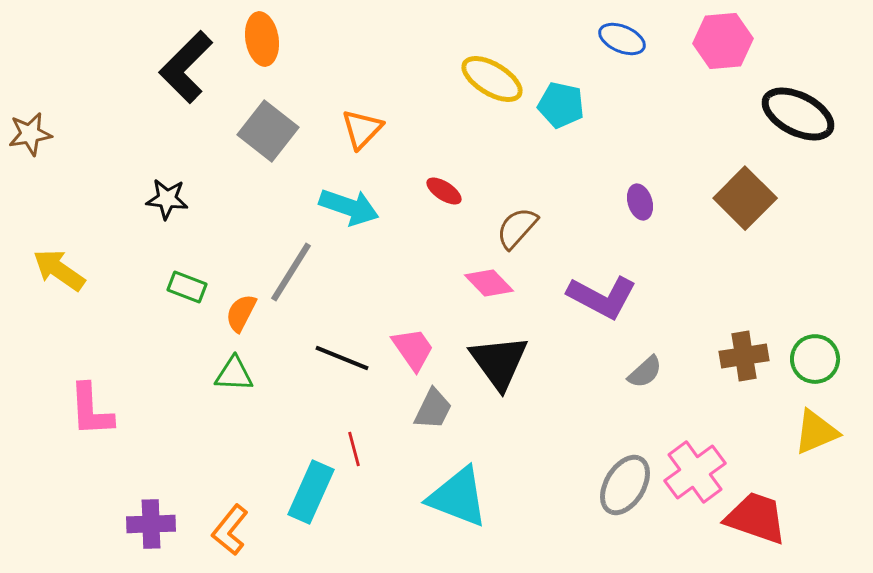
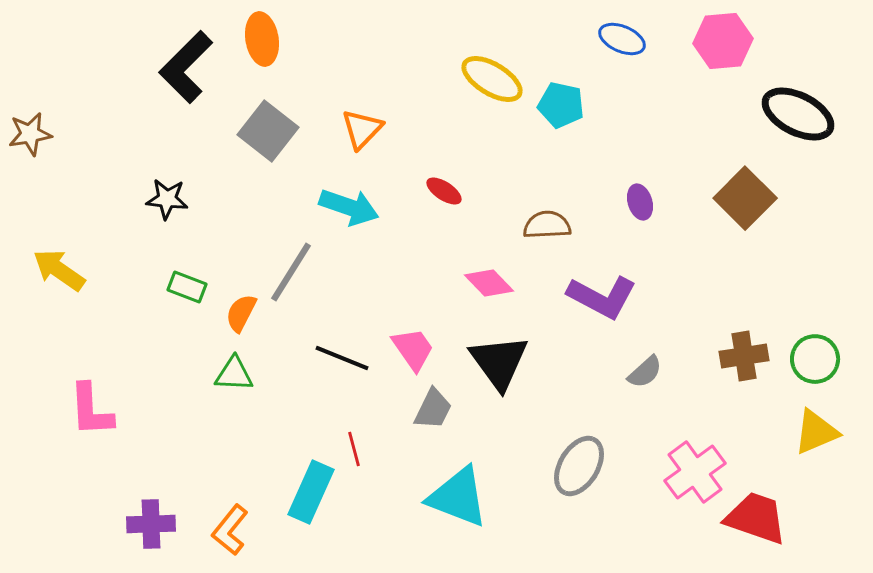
brown semicircle: moved 30 px right, 3 px up; rotated 45 degrees clockwise
gray ellipse: moved 46 px left, 19 px up
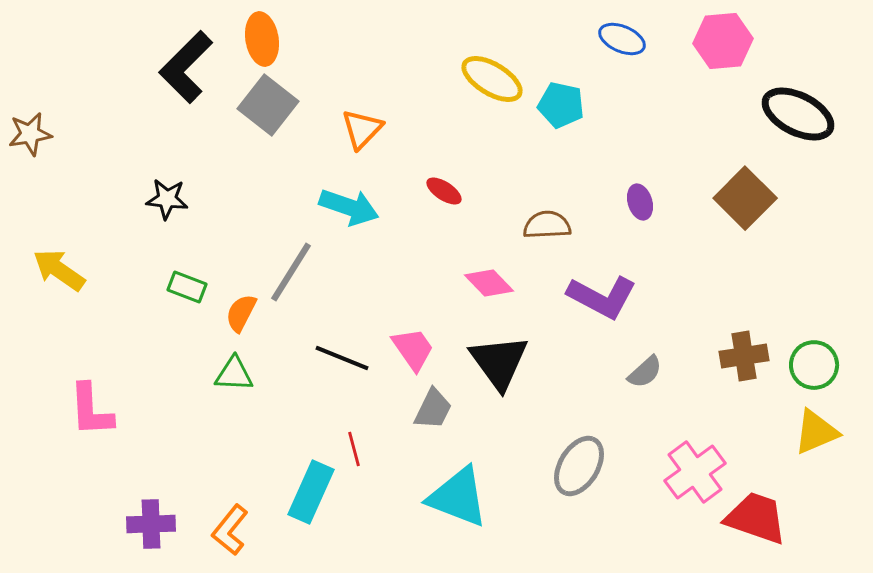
gray square: moved 26 px up
green circle: moved 1 px left, 6 px down
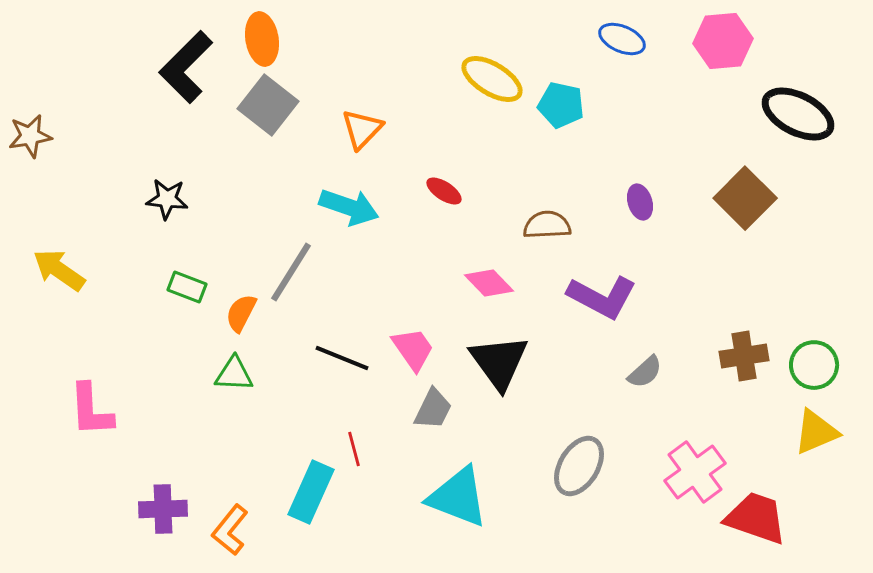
brown star: moved 2 px down
purple cross: moved 12 px right, 15 px up
